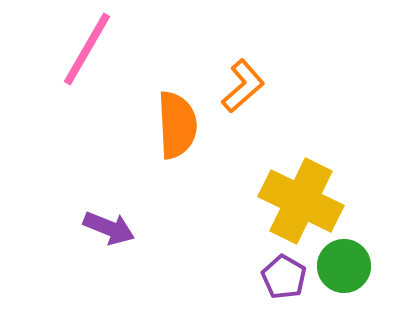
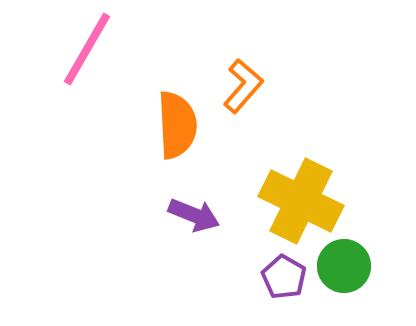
orange L-shape: rotated 8 degrees counterclockwise
purple arrow: moved 85 px right, 13 px up
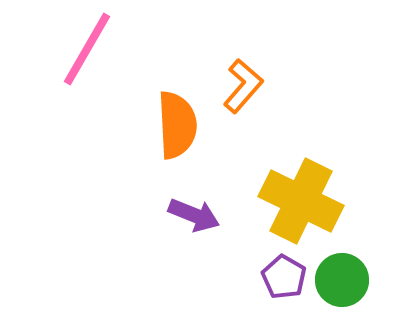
green circle: moved 2 px left, 14 px down
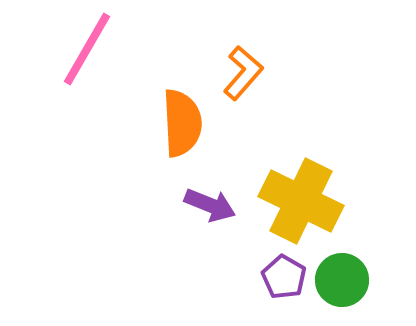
orange L-shape: moved 13 px up
orange semicircle: moved 5 px right, 2 px up
purple arrow: moved 16 px right, 10 px up
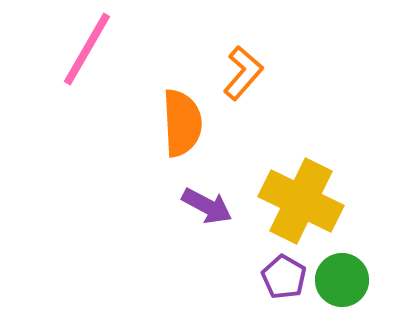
purple arrow: moved 3 px left, 1 px down; rotated 6 degrees clockwise
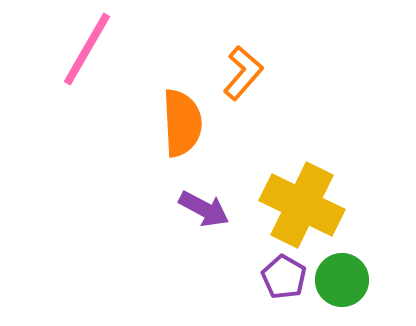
yellow cross: moved 1 px right, 4 px down
purple arrow: moved 3 px left, 3 px down
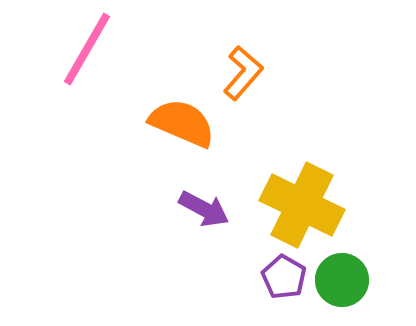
orange semicircle: rotated 64 degrees counterclockwise
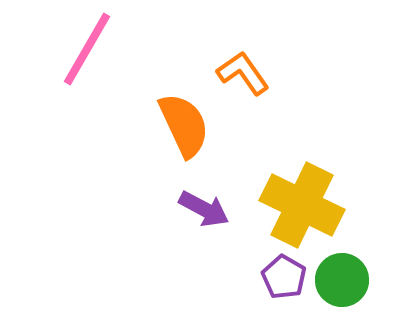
orange L-shape: rotated 76 degrees counterclockwise
orange semicircle: moved 2 px right, 2 px down; rotated 42 degrees clockwise
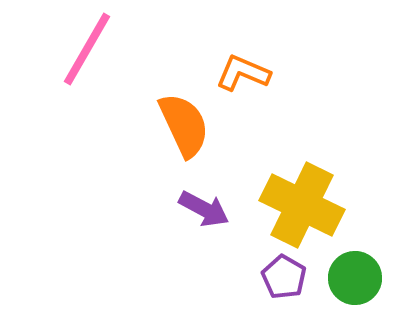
orange L-shape: rotated 32 degrees counterclockwise
green circle: moved 13 px right, 2 px up
